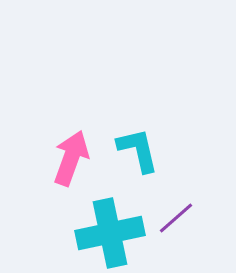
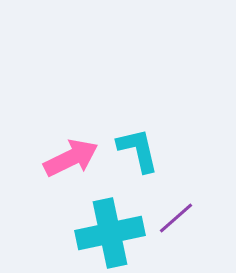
pink arrow: rotated 44 degrees clockwise
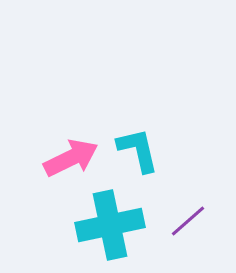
purple line: moved 12 px right, 3 px down
cyan cross: moved 8 px up
